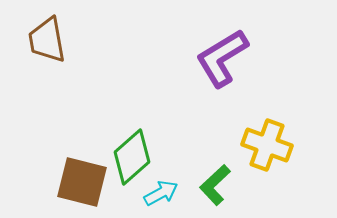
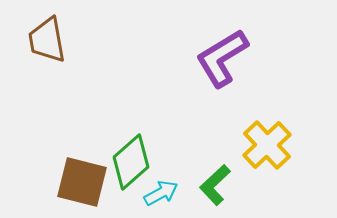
yellow cross: rotated 27 degrees clockwise
green diamond: moved 1 px left, 5 px down
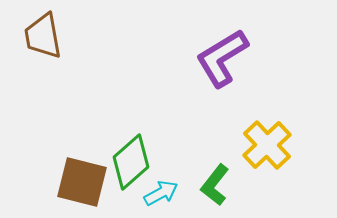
brown trapezoid: moved 4 px left, 4 px up
green L-shape: rotated 9 degrees counterclockwise
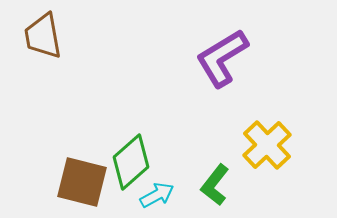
cyan arrow: moved 4 px left, 2 px down
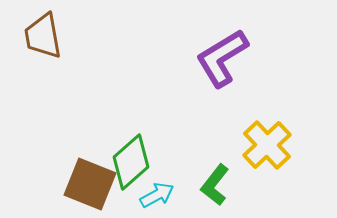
brown square: moved 8 px right, 2 px down; rotated 8 degrees clockwise
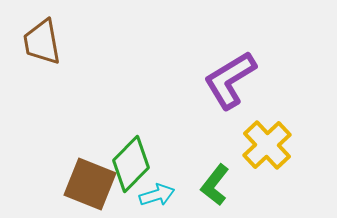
brown trapezoid: moved 1 px left, 6 px down
purple L-shape: moved 8 px right, 22 px down
green diamond: moved 2 px down; rotated 4 degrees counterclockwise
cyan arrow: rotated 12 degrees clockwise
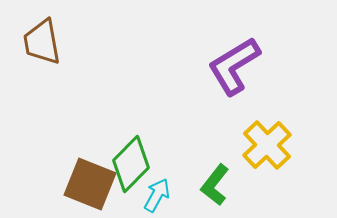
purple L-shape: moved 4 px right, 14 px up
cyan arrow: rotated 44 degrees counterclockwise
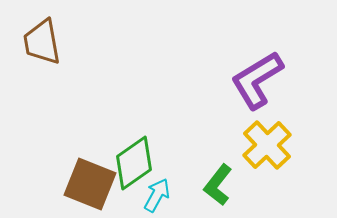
purple L-shape: moved 23 px right, 14 px down
green diamond: moved 3 px right, 1 px up; rotated 10 degrees clockwise
green L-shape: moved 3 px right
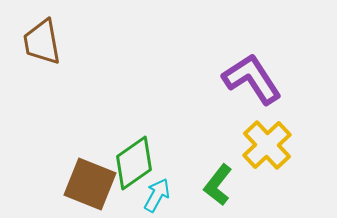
purple L-shape: moved 5 px left, 1 px up; rotated 88 degrees clockwise
